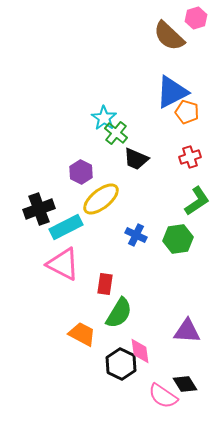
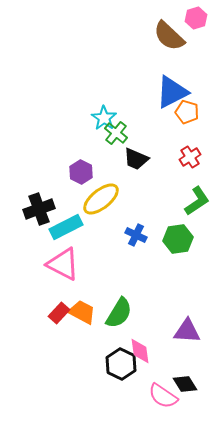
red cross: rotated 15 degrees counterclockwise
red rectangle: moved 46 px left, 29 px down; rotated 35 degrees clockwise
orange trapezoid: moved 22 px up
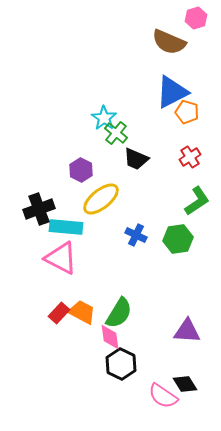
brown semicircle: moved 6 px down; rotated 20 degrees counterclockwise
purple hexagon: moved 2 px up
cyan rectangle: rotated 32 degrees clockwise
pink triangle: moved 2 px left, 6 px up
pink diamond: moved 30 px left, 14 px up
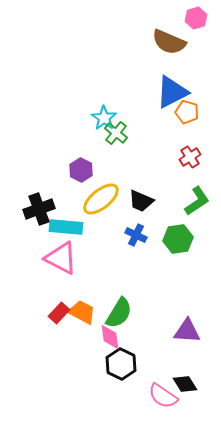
black trapezoid: moved 5 px right, 42 px down
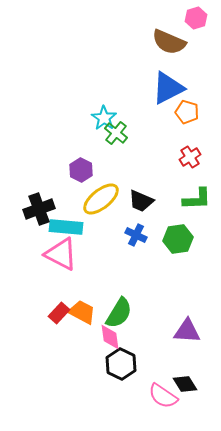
blue triangle: moved 4 px left, 4 px up
green L-shape: moved 2 px up; rotated 32 degrees clockwise
pink triangle: moved 4 px up
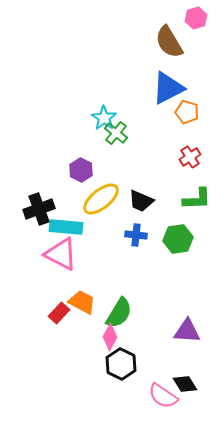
brown semicircle: rotated 36 degrees clockwise
blue cross: rotated 20 degrees counterclockwise
orange trapezoid: moved 10 px up
pink diamond: rotated 36 degrees clockwise
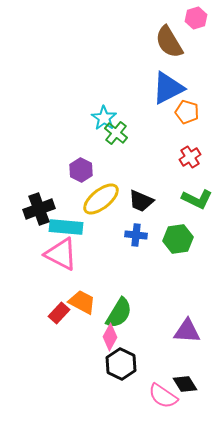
green L-shape: rotated 28 degrees clockwise
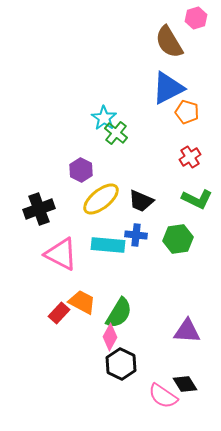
cyan rectangle: moved 42 px right, 18 px down
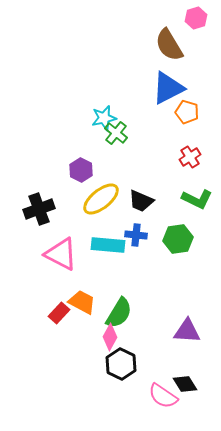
brown semicircle: moved 3 px down
cyan star: rotated 25 degrees clockwise
